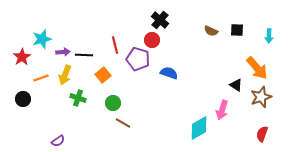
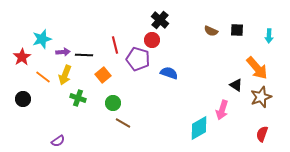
orange line: moved 2 px right, 1 px up; rotated 56 degrees clockwise
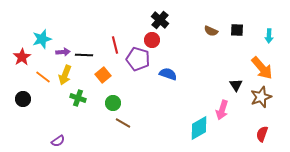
orange arrow: moved 5 px right
blue semicircle: moved 1 px left, 1 px down
black triangle: rotated 24 degrees clockwise
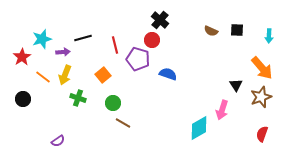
black line: moved 1 px left, 17 px up; rotated 18 degrees counterclockwise
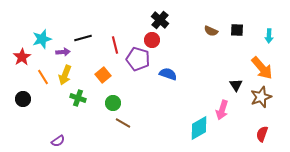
orange line: rotated 21 degrees clockwise
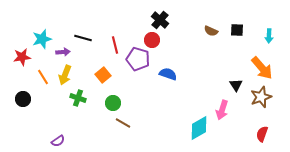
black line: rotated 30 degrees clockwise
red star: rotated 24 degrees clockwise
